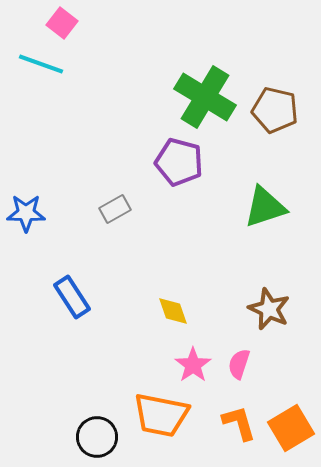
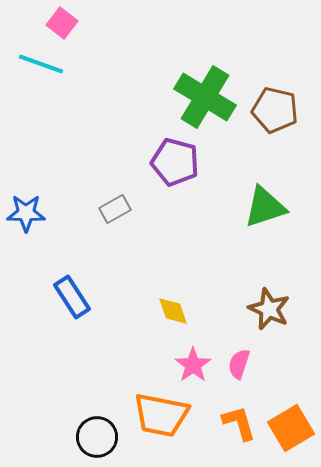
purple pentagon: moved 4 px left
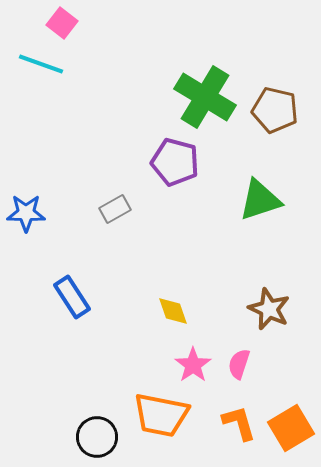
green triangle: moved 5 px left, 7 px up
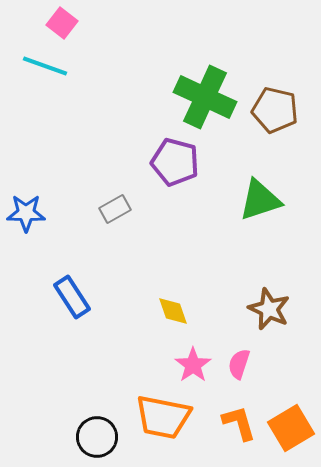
cyan line: moved 4 px right, 2 px down
green cross: rotated 6 degrees counterclockwise
orange trapezoid: moved 2 px right, 2 px down
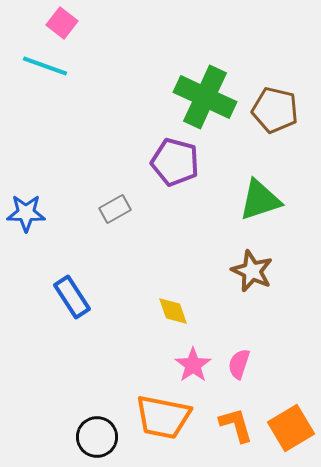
brown star: moved 17 px left, 38 px up
orange L-shape: moved 3 px left, 2 px down
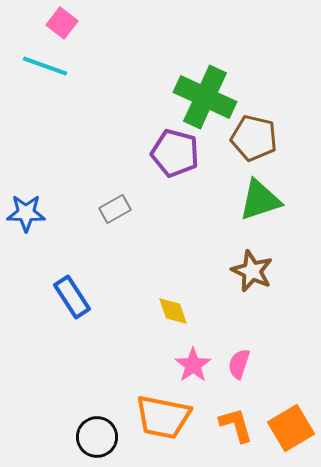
brown pentagon: moved 21 px left, 28 px down
purple pentagon: moved 9 px up
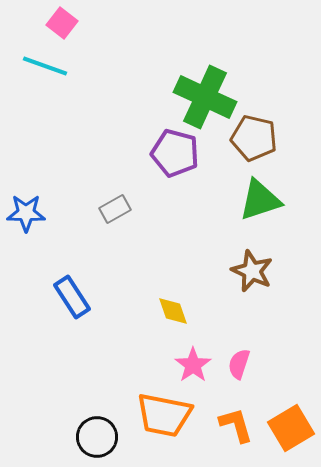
orange trapezoid: moved 1 px right, 2 px up
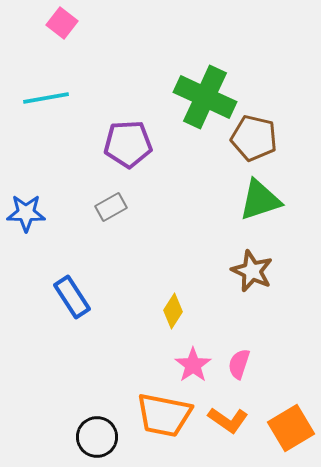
cyan line: moved 1 px right, 32 px down; rotated 30 degrees counterclockwise
purple pentagon: moved 47 px left, 9 px up; rotated 18 degrees counterclockwise
gray rectangle: moved 4 px left, 2 px up
yellow diamond: rotated 52 degrees clockwise
orange L-shape: moved 8 px left, 5 px up; rotated 141 degrees clockwise
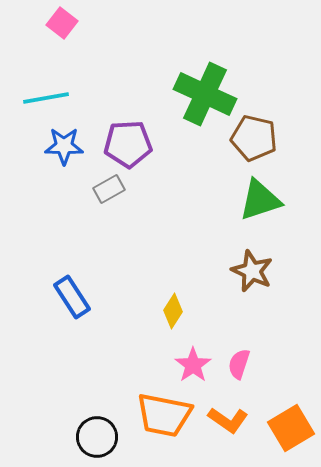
green cross: moved 3 px up
gray rectangle: moved 2 px left, 18 px up
blue star: moved 38 px right, 67 px up
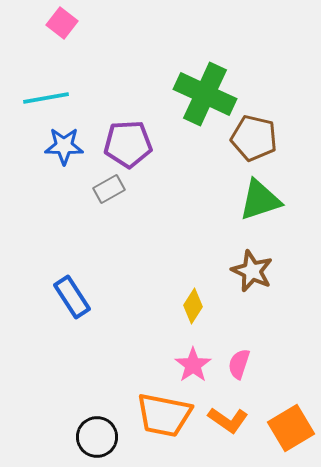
yellow diamond: moved 20 px right, 5 px up
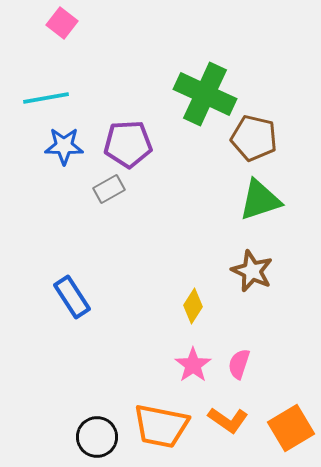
orange trapezoid: moved 3 px left, 11 px down
